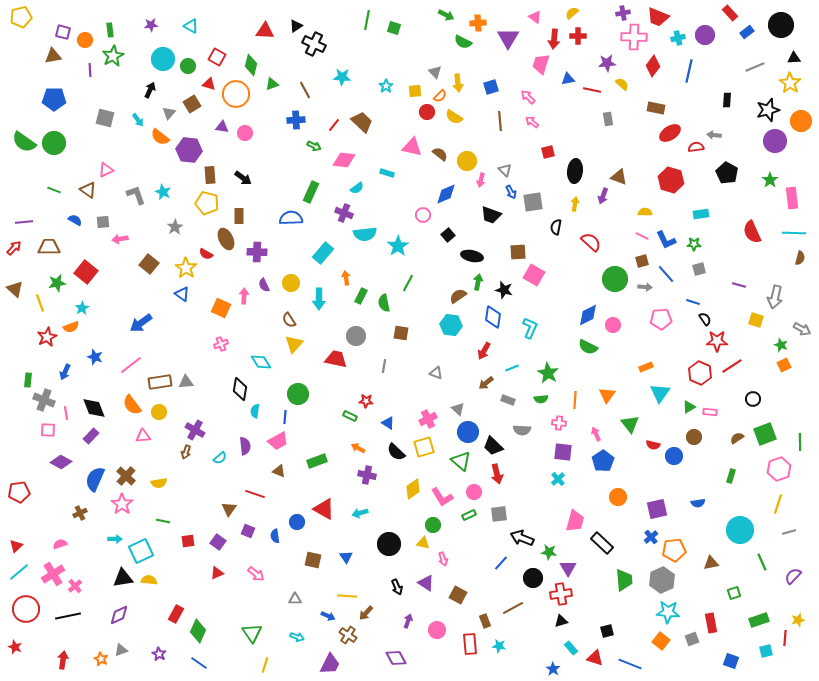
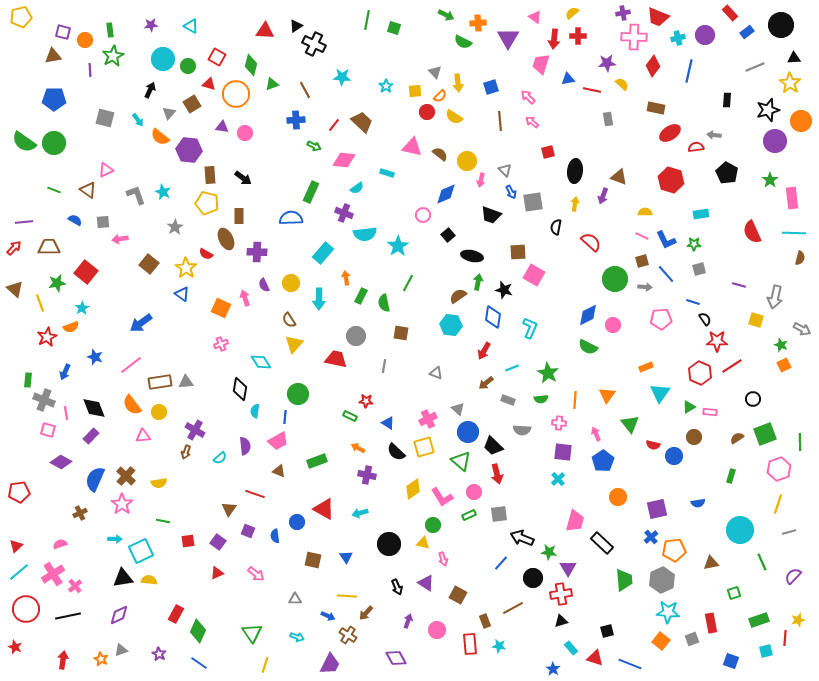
pink arrow at (244, 296): moved 1 px right, 2 px down; rotated 21 degrees counterclockwise
pink square at (48, 430): rotated 14 degrees clockwise
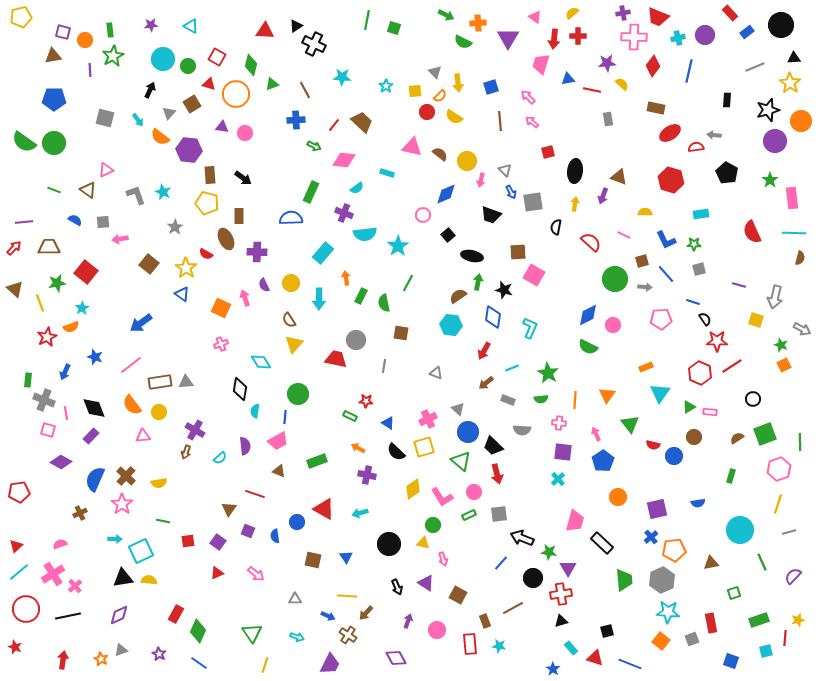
pink line at (642, 236): moved 18 px left, 1 px up
gray circle at (356, 336): moved 4 px down
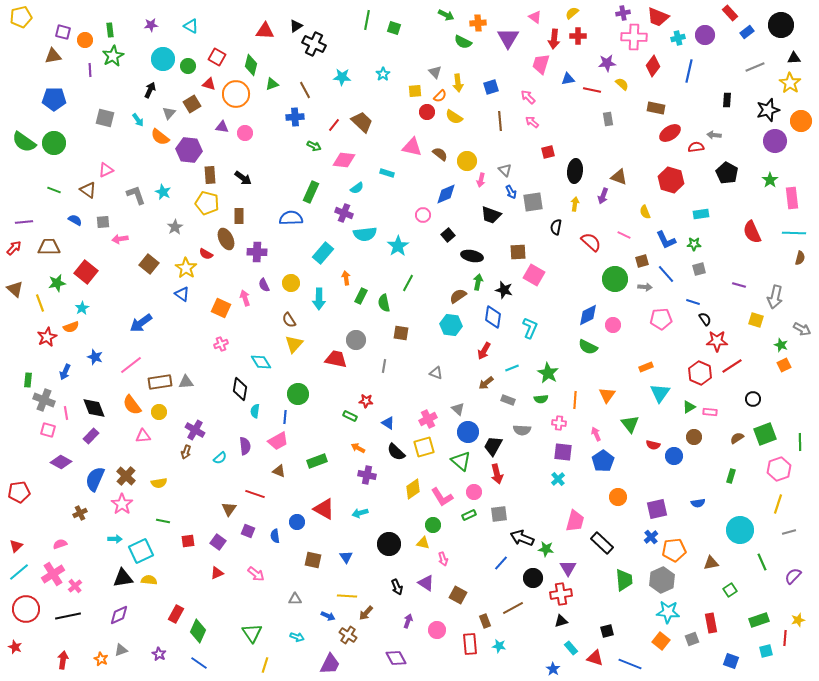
cyan star at (386, 86): moved 3 px left, 12 px up
blue cross at (296, 120): moved 1 px left, 3 px up
yellow semicircle at (645, 212): rotated 112 degrees counterclockwise
black trapezoid at (493, 446): rotated 75 degrees clockwise
green star at (549, 552): moved 3 px left, 3 px up
green square at (734, 593): moved 4 px left, 3 px up; rotated 16 degrees counterclockwise
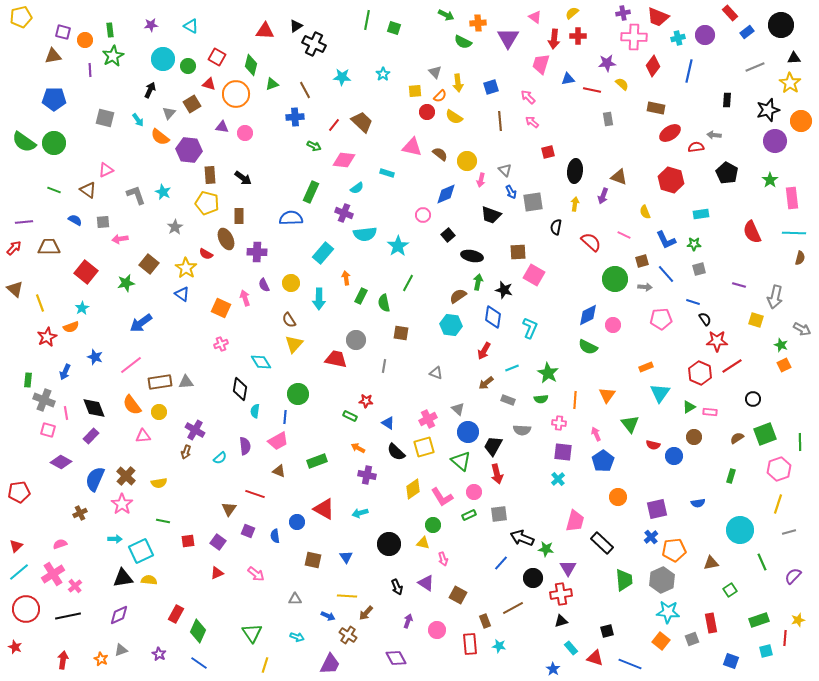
green star at (57, 283): moved 69 px right
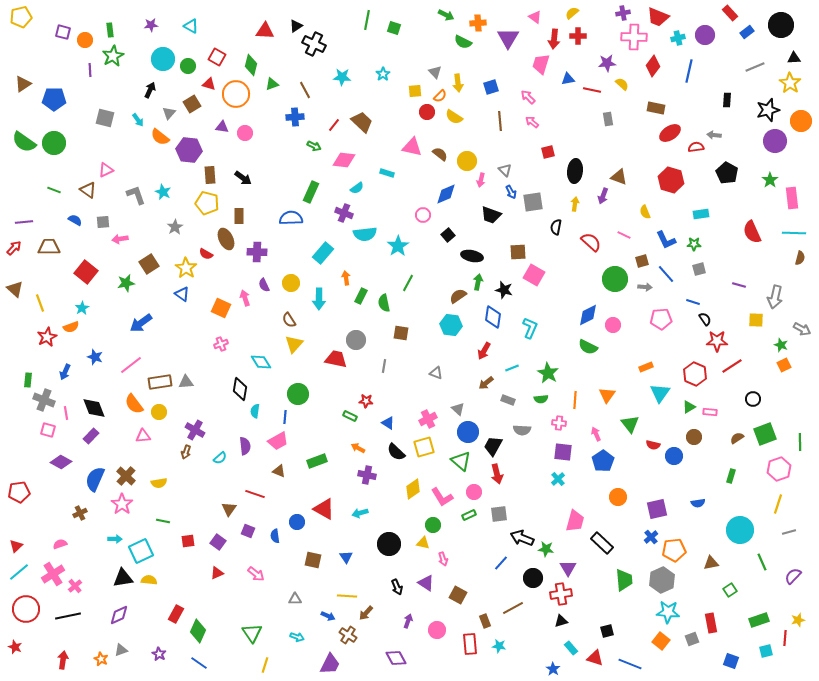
brown triangle at (53, 56): moved 30 px left, 28 px down; rotated 24 degrees counterclockwise
brown square at (149, 264): rotated 18 degrees clockwise
yellow square at (756, 320): rotated 14 degrees counterclockwise
red hexagon at (700, 373): moved 5 px left, 1 px down
orange semicircle at (132, 405): moved 2 px right, 1 px up
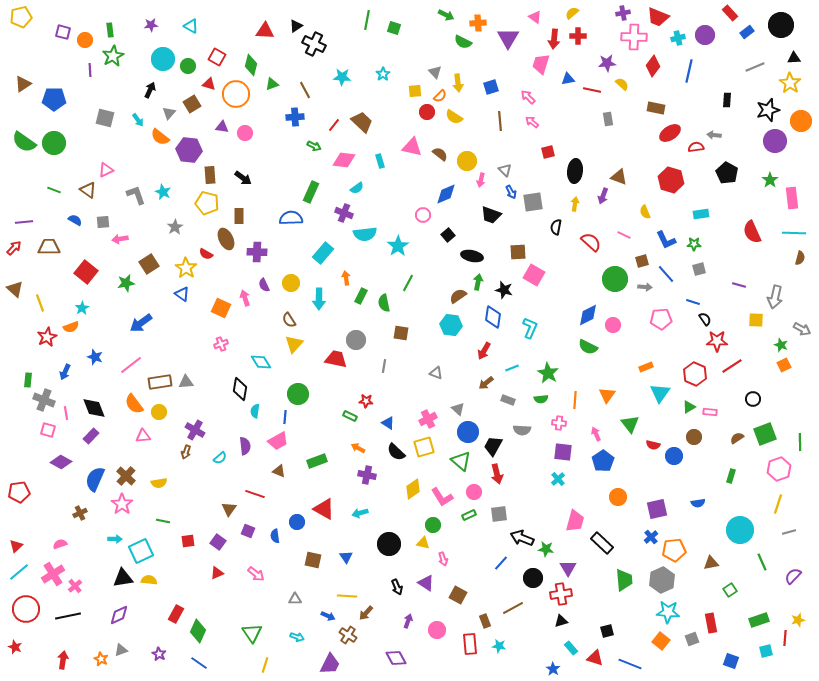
cyan rectangle at (387, 173): moved 7 px left, 12 px up; rotated 56 degrees clockwise
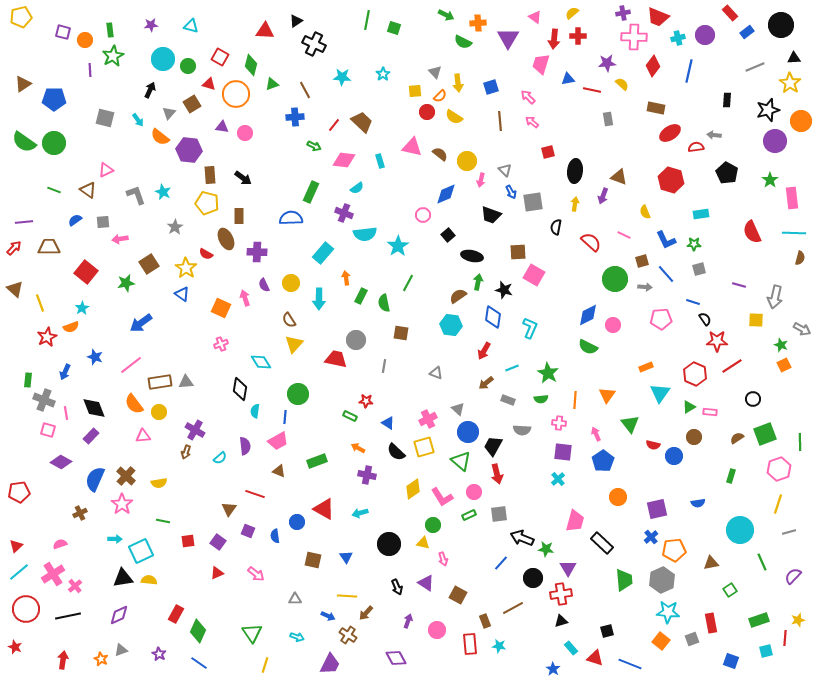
cyan triangle at (191, 26): rotated 14 degrees counterclockwise
black triangle at (296, 26): moved 5 px up
red square at (217, 57): moved 3 px right
blue semicircle at (75, 220): rotated 64 degrees counterclockwise
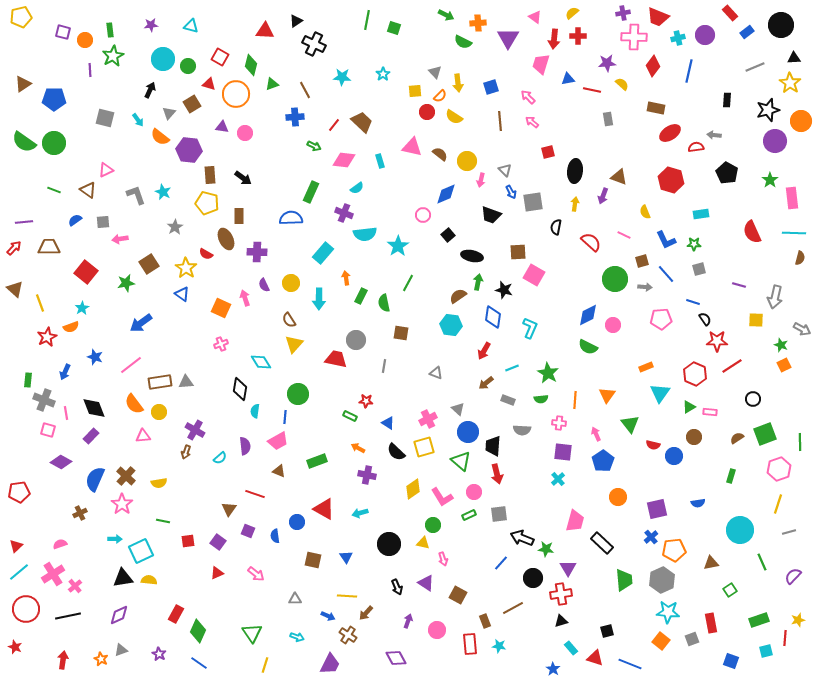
black trapezoid at (493, 446): rotated 25 degrees counterclockwise
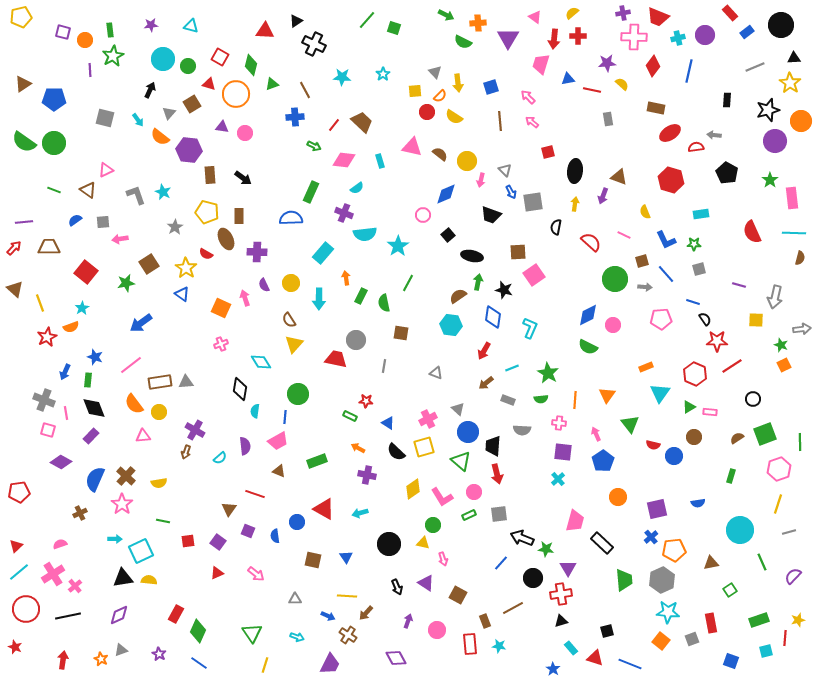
green line at (367, 20): rotated 30 degrees clockwise
yellow pentagon at (207, 203): moved 9 px down
pink square at (534, 275): rotated 25 degrees clockwise
gray arrow at (802, 329): rotated 36 degrees counterclockwise
green rectangle at (28, 380): moved 60 px right
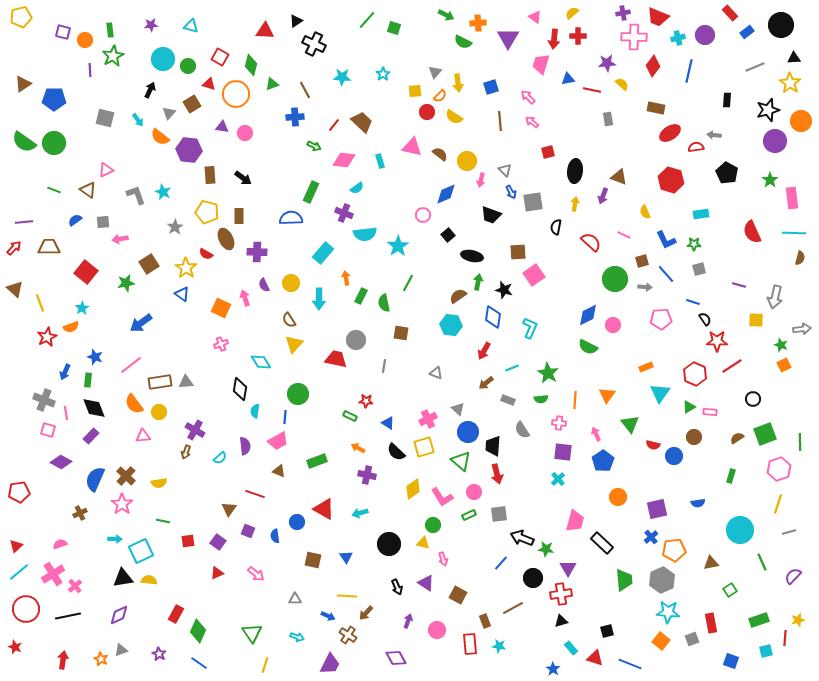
gray triangle at (435, 72): rotated 24 degrees clockwise
gray semicircle at (522, 430): rotated 54 degrees clockwise
